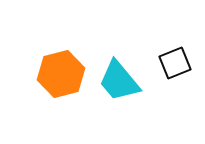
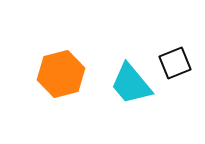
cyan trapezoid: moved 12 px right, 3 px down
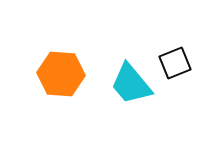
orange hexagon: rotated 18 degrees clockwise
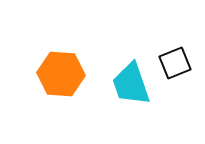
cyan trapezoid: rotated 21 degrees clockwise
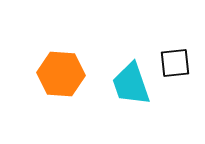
black square: rotated 16 degrees clockwise
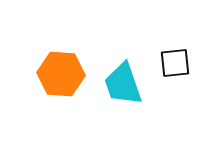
cyan trapezoid: moved 8 px left
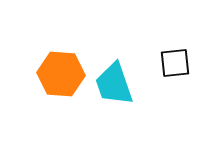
cyan trapezoid: moved 9 px left
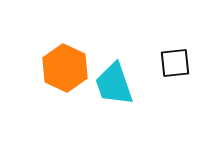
orange hexagon: moved 4 px right, 6 px up; rotated 21 degrees clockwise
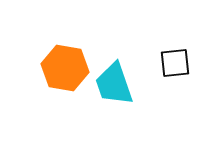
orange hexagon: rotated 15 degrees counterclockwise
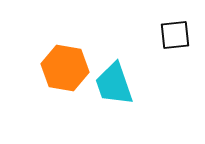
black square: moved 28 px up
